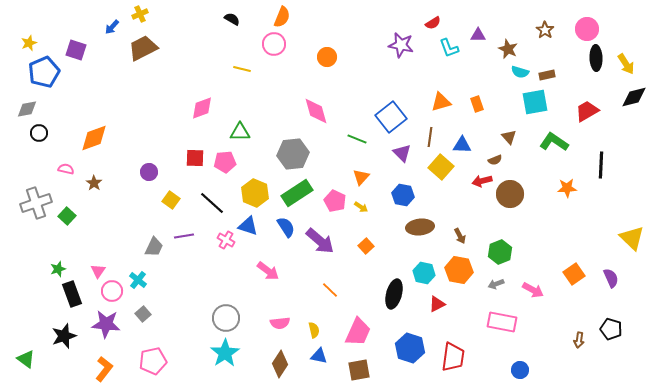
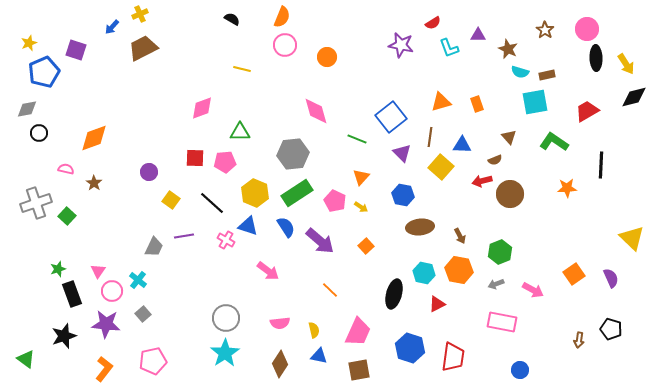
pink circle at (274, 44): moved 11 px right, 1 px down
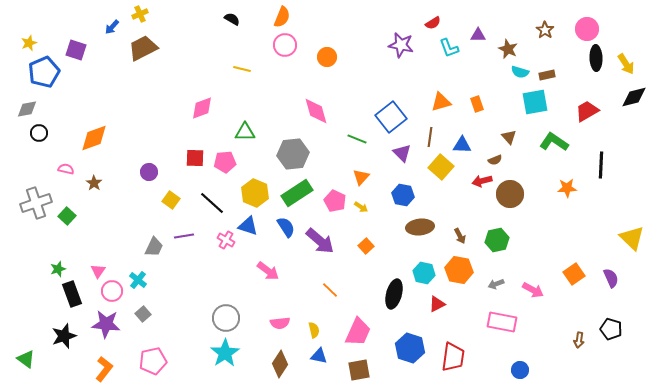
green triangle at (240, 132): moved 5 px right
green hexagon at (500, 252): moved 3 px left, 12 px up; rotated 10 degrees clockwise
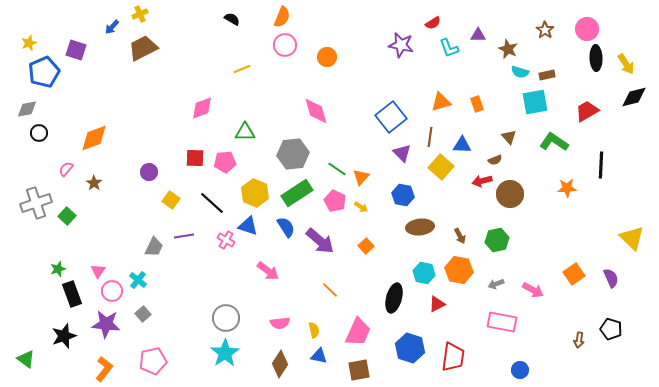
yellow line at (242, 69): rotated 36 degrees counterclockwise
green line at (357, 139): moved 20 px left, 30 px down; rotated 12 degrees clockwise
pink semicircle at (66, 169): rotated 63 degrees counterclockwise
black ellipse at (394, 294): moved 4 px down
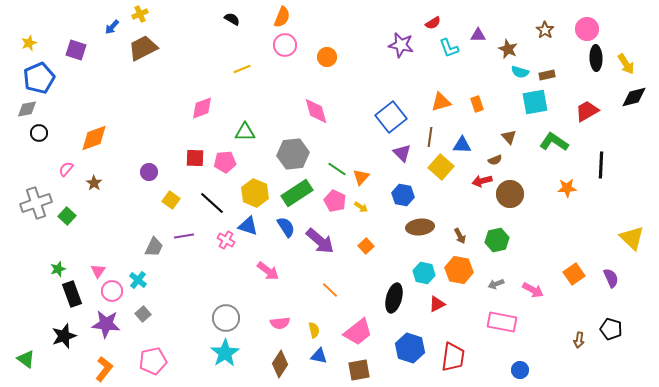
blue pentagon at (44, 72): moved 5 px left, 6 px down
pink trapezoid at (358, 332): rotated 28 degrees clockwise
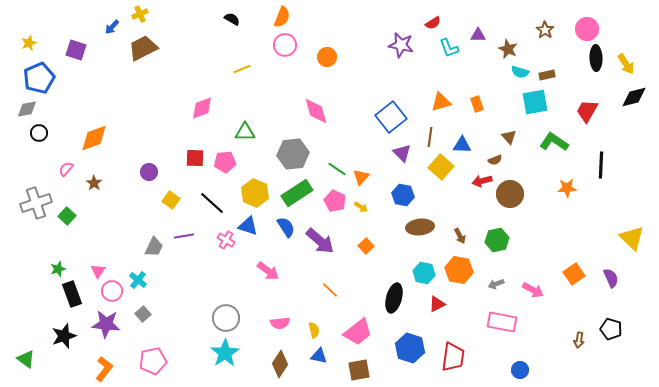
red trapezoid at (587, 111): rotated 30 degrees counterclockwise
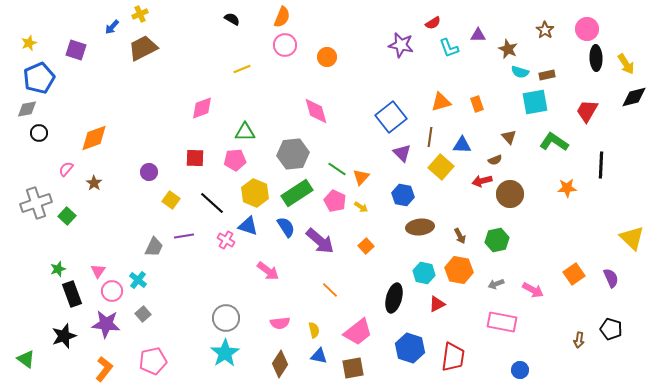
pink pentagon at (225, 162): moved 10 px right, 2 px up
brown square at (359, 370): moved 6 px left, 2 px up
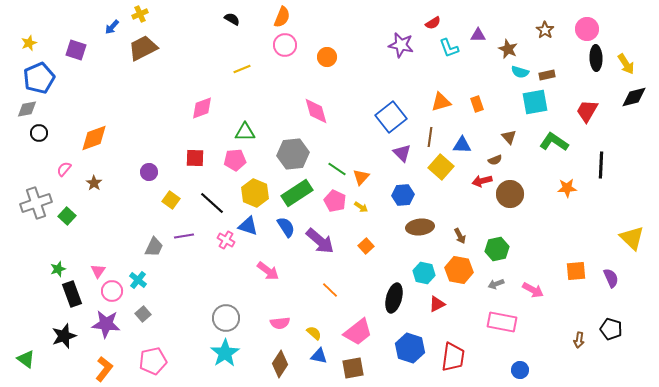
pink semicircle at (66, 169): moved 2 px left
blue hexagon at (403, 195): rotated 15 degrees counterclockwise
green hexagon at (497, 240): moved 9 px down
orange square at (574, 274): moved 2 px right, 3 px up; rotated 30 degrees clockwise
yellow semicircle at (314, 330): moved 3 px down; rotated 35 degrees counterclockwise
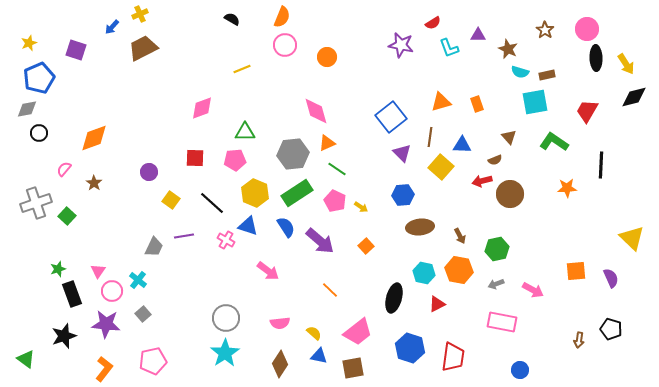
orange triangle at (361, 177): moved 34 px left, 34 px up; rotated 24 degrees clockwise
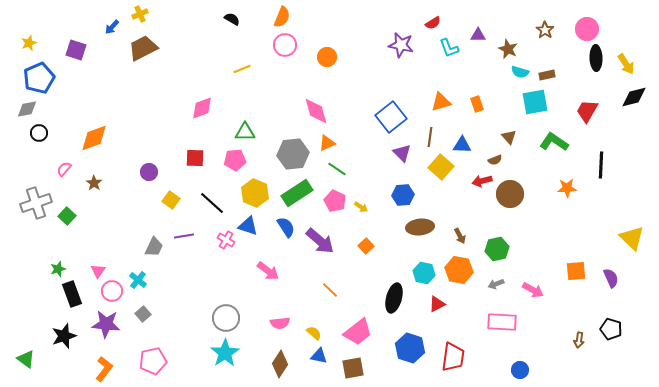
pink rectangle at (502, 322): rotated 8 degrees counterclockwise
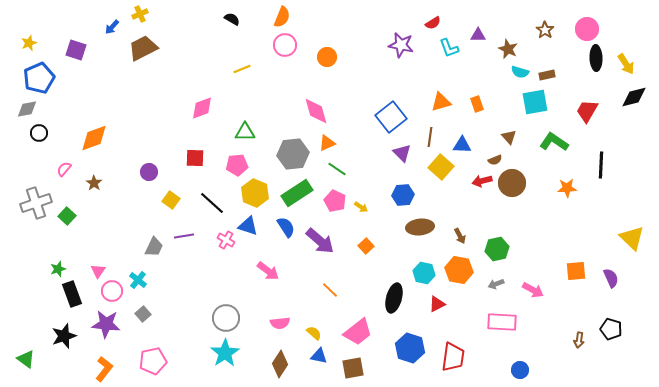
pink pentagon at (235, 160): moved 2 px right, 5 px down
brown circle at (510, 194): moved 2 px right, 11 px up
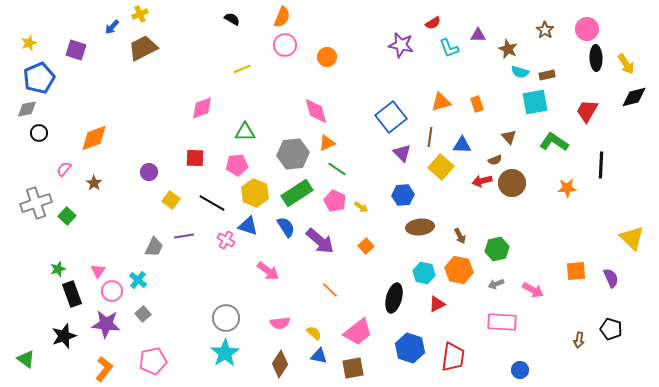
black line at (212, 203): rotated 12 degrees counterclockwise
